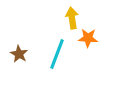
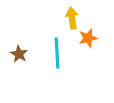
orange star: rotated 18 degrees counterclockwise
cyan line: moved 1 px up; rotated 24 degrees counterclockwise
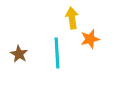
orange star: moved 2 px right, 1 px down
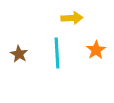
yellow arrow: rotated 95 degrees clockwise
orange star: moved 6 px right, 11 px down; rotated 18 degrees counterclockwise
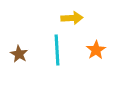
cyan line: moved 3 px up
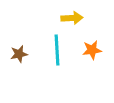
orange star: moved 4 px left; rotated 24 degrees clockwise
brown star: rotated 30 degrees clockwise
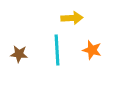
orange star: rotated 24 degrees clockwise
brown star: rotated 18 degrees clockwise
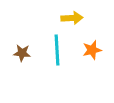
orange star: rotated 30 degrees counterclockwise
brown star: moved 3 px right, 1 px up
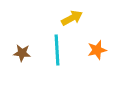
yellow arrow: rotated 25 degrees counterclockwise
orange star: moved 5 px right
